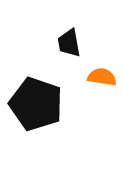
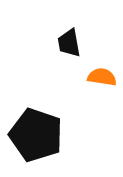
black pentagon: moved 31 px down
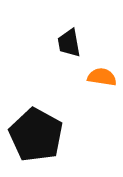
black pentagon: rotated 10 degrees clockwise
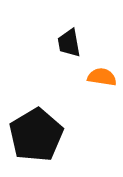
black pentagon: rotated 12 degrees clockwise
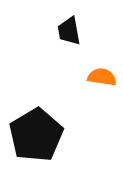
black trapezoid: moved 12 px up
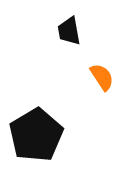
orange semicircle: rotated 48 degrees clockwise
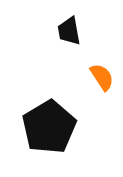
black pentagon: moved 13 px right, 8 px up
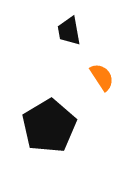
black pentagon: moved 1 px up
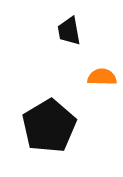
orange semicircle: rotated 56 degrees counterclockwise
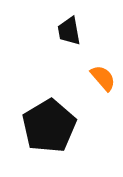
orange semicircle: moved 1 px right, 1 px down; rotated 48 degrees clockwise
